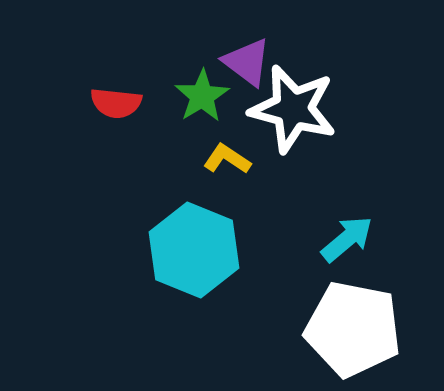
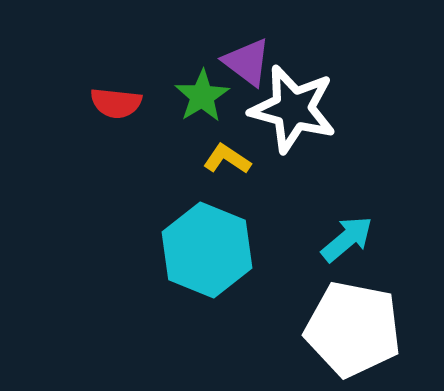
cyan hexagon: moved 13 px right
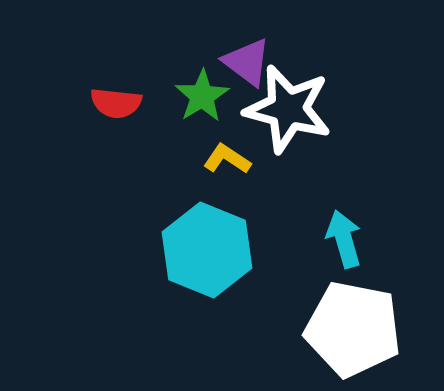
white star: moved 5 px left
cyan arrow: moved 3 px left; rotated 66 degrees counterclockwise
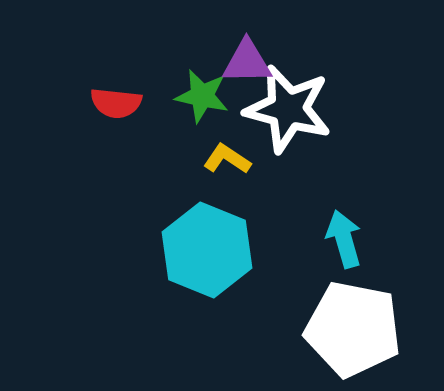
purple triangle: rotated 38 degrees counterclockwise
green star: rotated 28 degrees counterclockwise
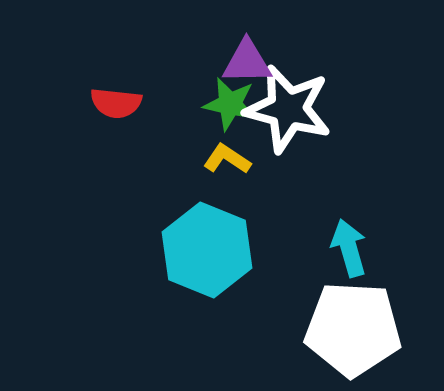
green star: moved 28 px right, 8 px down
cyan arrow: moved 5 px right, 9 px down
white pentagon: rotated 8 degrees counterclockwise
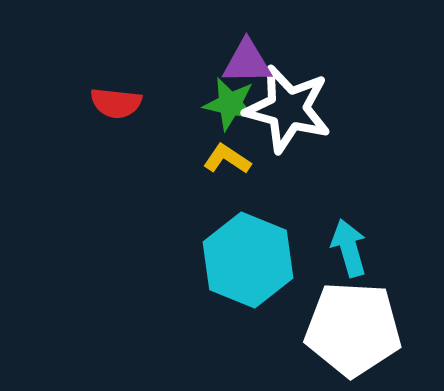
cyan hexagon: moved 41 px right, 10 px down
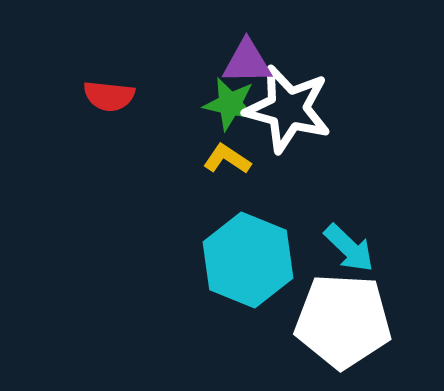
red semicircle: moved 7 px left, 7 px up
cyan arrow: rotated 150 degrees clockwise
white pentagon: moved 10 px left, 8 px up
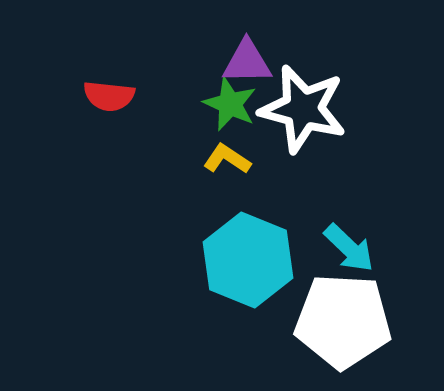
green star: rotated 12 degrees clockwise
white star: moved 15 px right
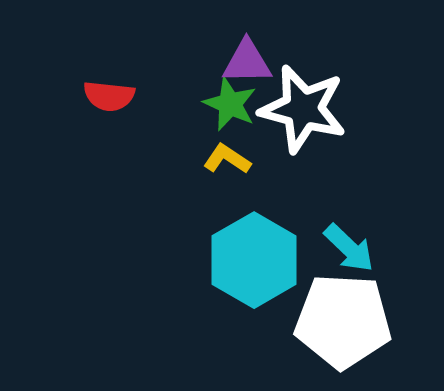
cyan hexagon: moved 6 px right; rotated 8 degrees clockwise
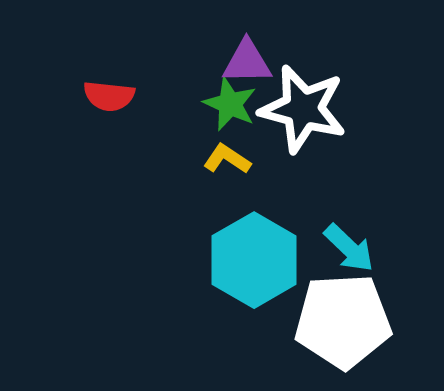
white pentagon: rotated 6 degrees counterclockwise
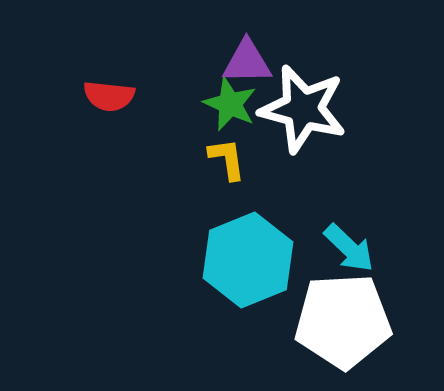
yellow L-shape: rotated 48 degrees clockwise
cyan hexagon: moved 6 px left; rotated 8 degrees clockwise
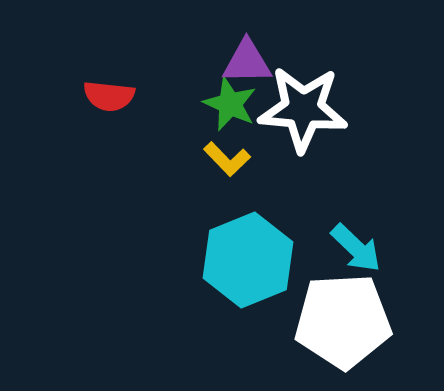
white star: rotated 10 degrees counterclockwise
yellow L-shape: rotated 144 degrees clockwise
cyan arrow: moved 7 px right
